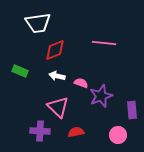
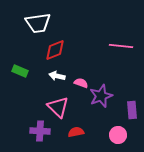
pink line: moved 17 px right, 3 px down
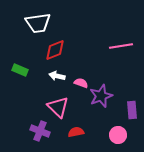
pink line: rotated 15 degrees counterclockwise
green rectangle: moved 1 px up
purple cross: rotated 18 degrees clockwise
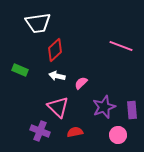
pink line: rotated 30 degrees clockwise
red diamond: rotated 20 degrees counterclockwise
pink semicircle: rotated 64 degrees counterclockwise
purple star: moved 3 px right, 11 px down
red semicircle: moved 1 px left
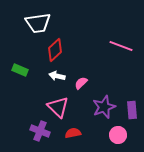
red semicircle: moved 2 px left, 1 px down
